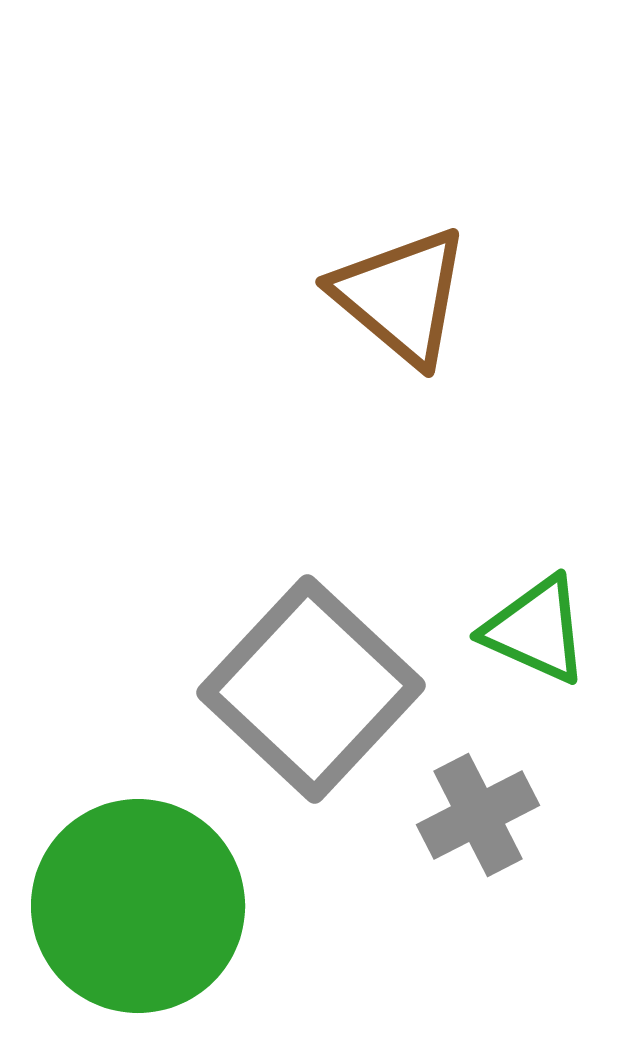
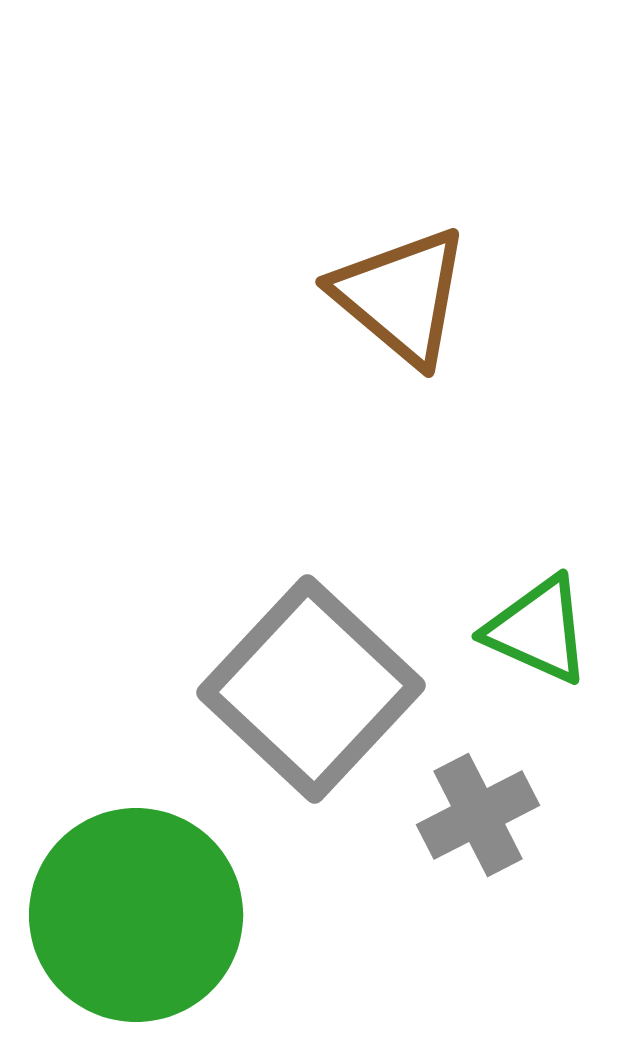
green triangle: moved 2 px right
green circle: moved 2 px left, 9 px down
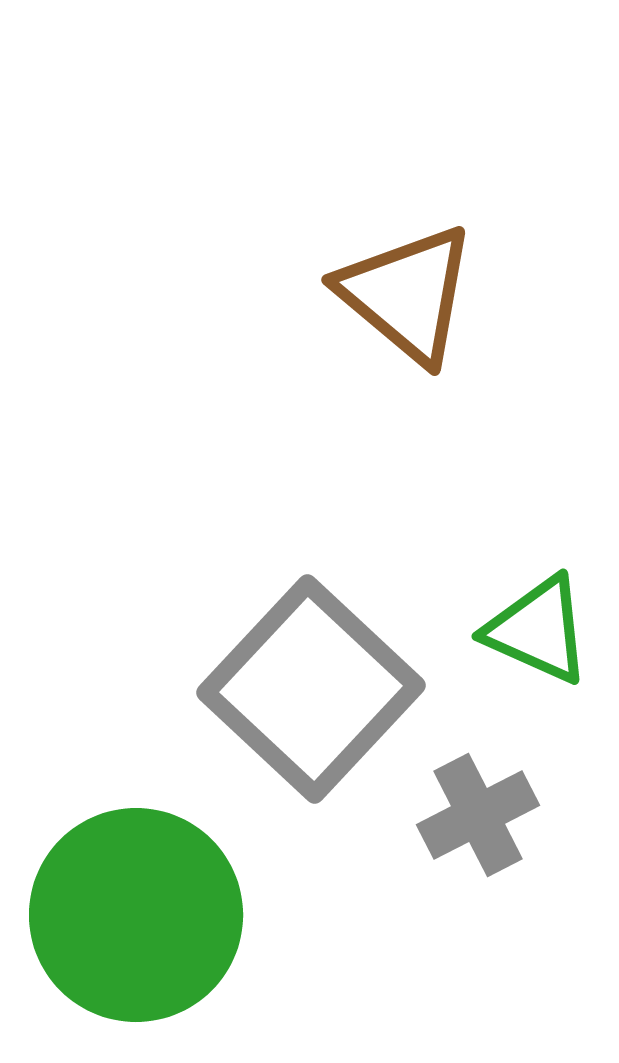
brown triangle: moved 6 px right, 2 px up
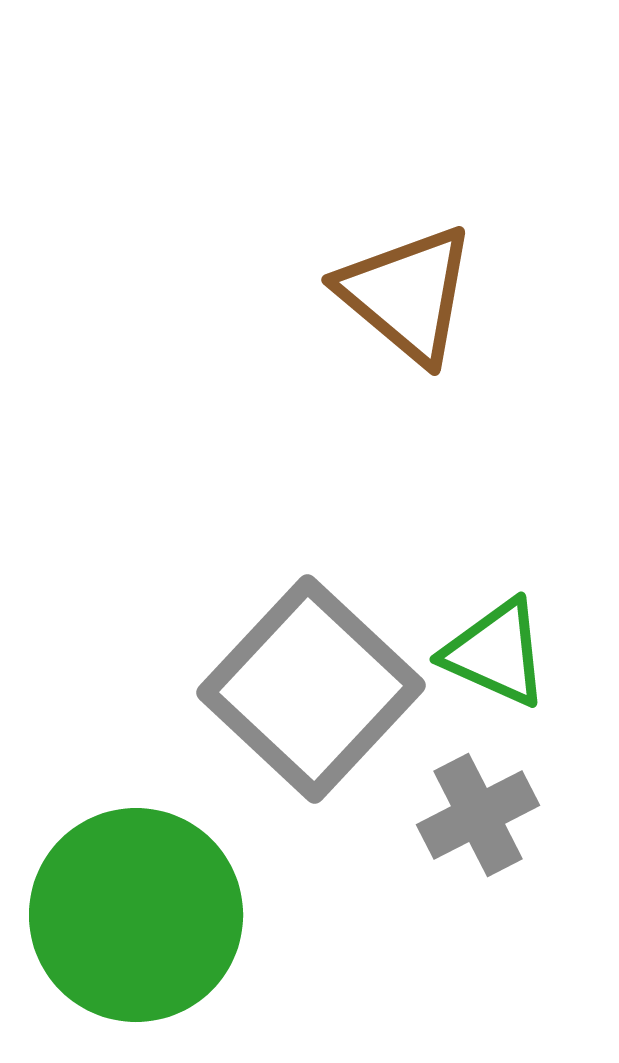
green triangle: moved 42 px left, 23 px down
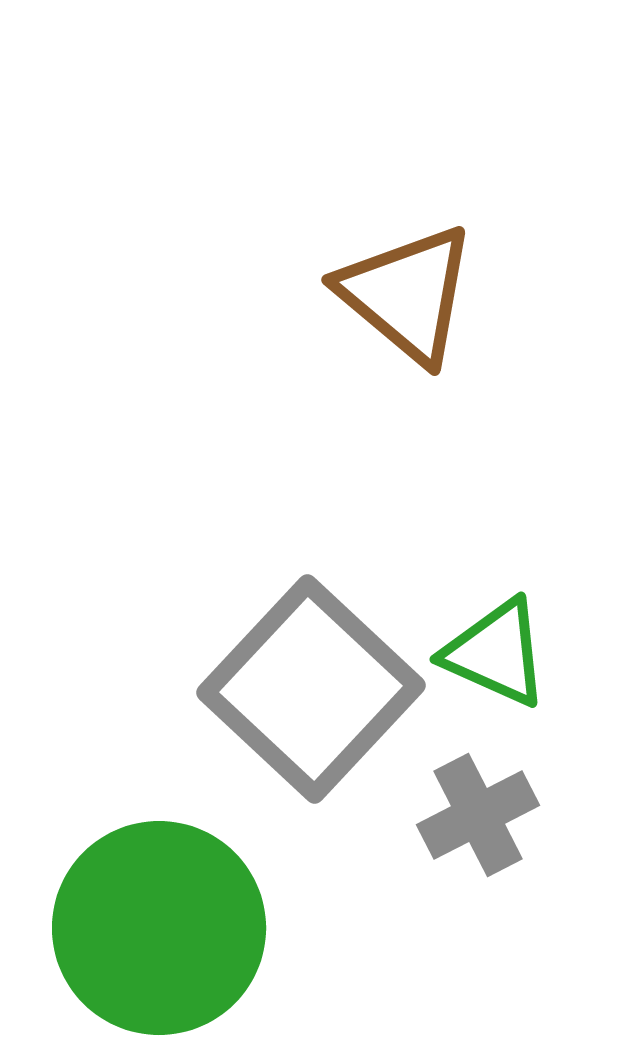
green circle: moved 23 px right, 13 px down
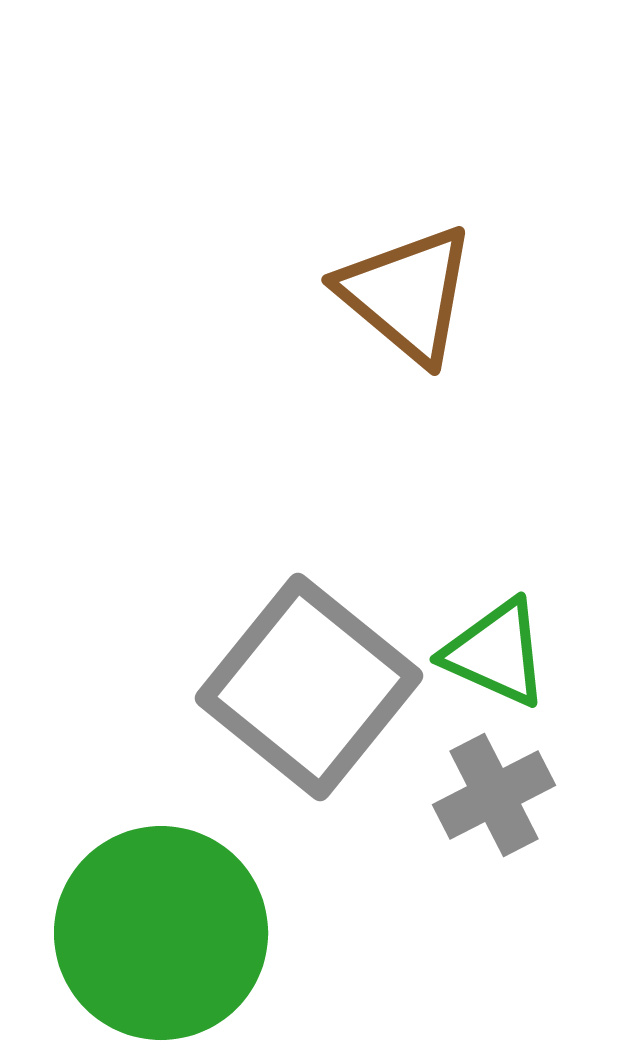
gray square: moved 2 px left, 2 px up; rotated 4 degrees counterclockwise
gray cross: moved 16 px right, 20 px up
green circle: moved 2 px right, 5 px down
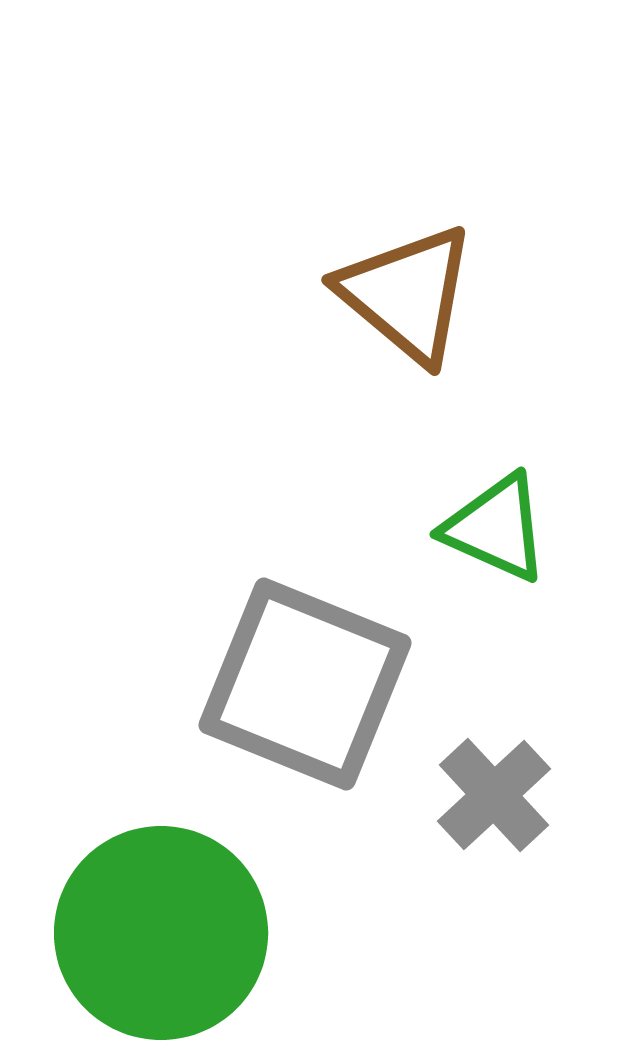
green triangle: moved 125 px up
gray square: moved 4 px left, 3 px up; rotated 17 degrees counterclockwise
gray cross: rotated 16 degrees counterclockwise
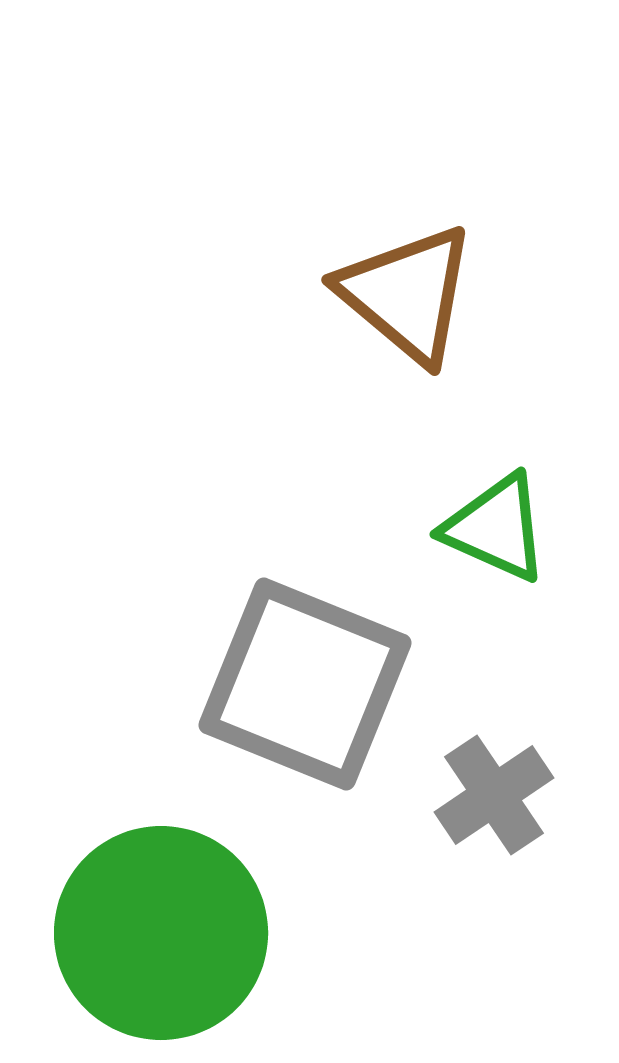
gray cross: rotated 9 degrees clockwise
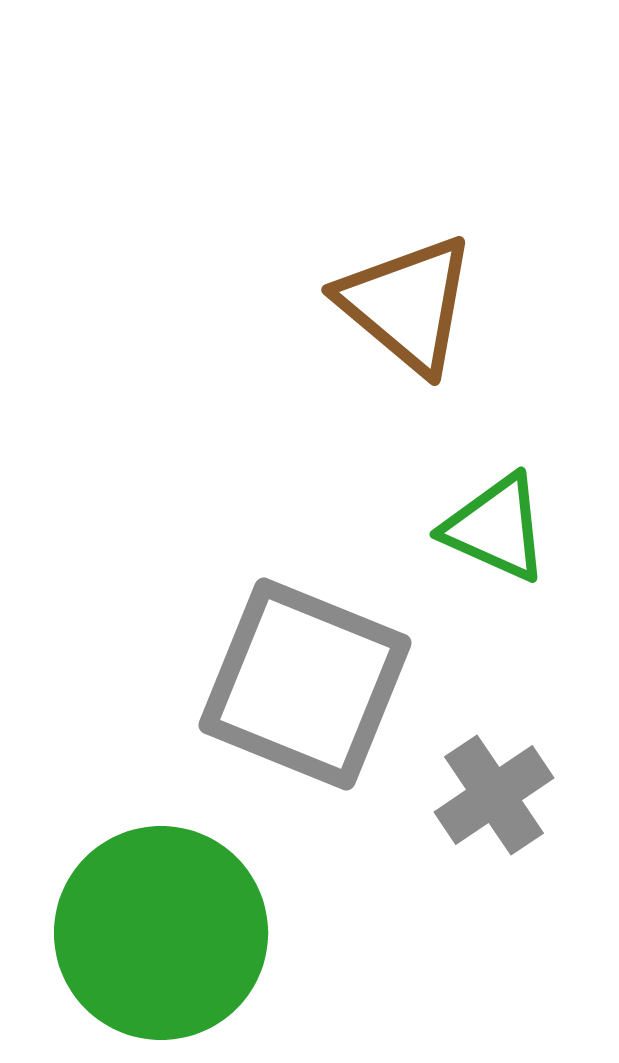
brown triangle: moved 10 px down
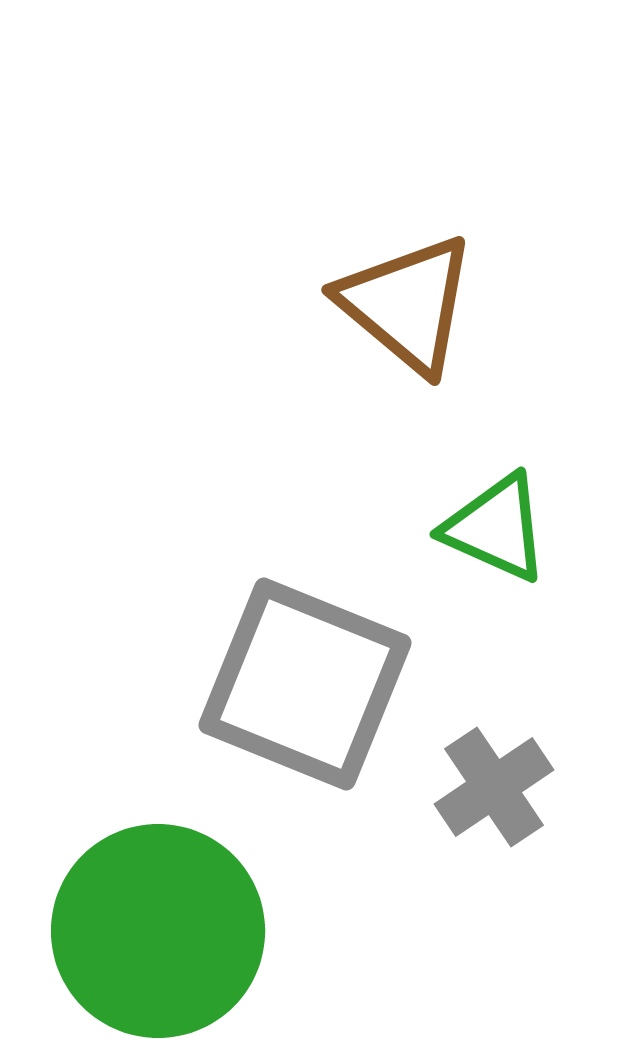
gray cross: moved 8 px up
green circle: moved 3 px left, 2 px up
